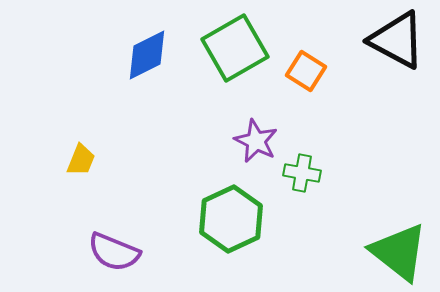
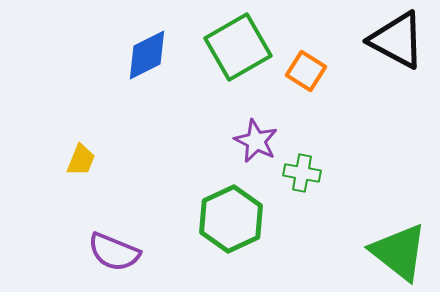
green square: moved 3 px right, 1 px up
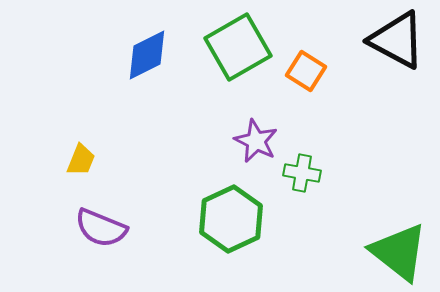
purple semicircle: moved 13 px left, 24 px up
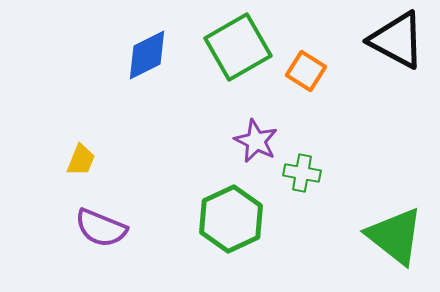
green triangle: moved 4 px left, 16 px up
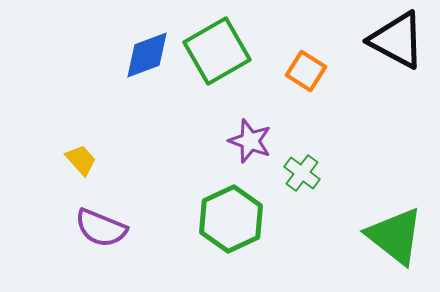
green square: moved 21 px left, 4 px down
blue diamond: rotated 6 degrees clockwise
purple star: moved 6 px left; rotated 6 degrees counterclockwise
yellow trapezoid: rotated 64 degrees counterclockwise
green cross: rotated 27 degrees clockwise
